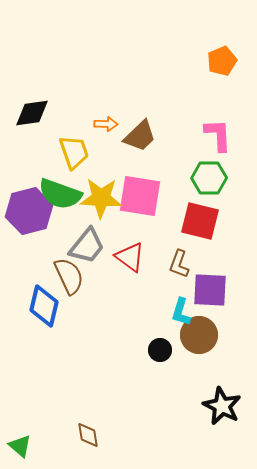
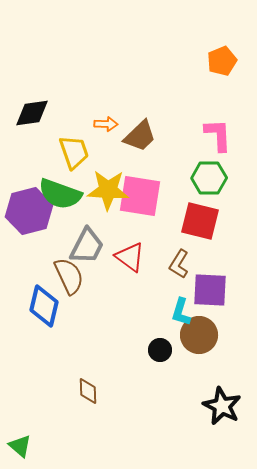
yellow star: moved 7 px right, 8 px up
gray trapezoid: rotated 12 degrees counterclockwise
brown L-shape: rotated 12 degrees clockwise
brown diamond: moved 44 px up; rotated 8 degrees clockwise
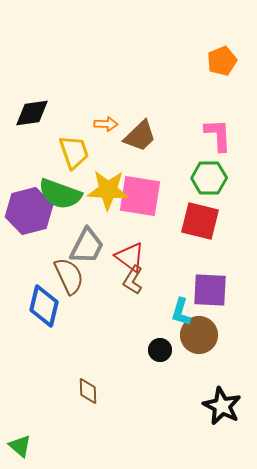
brown L-shape: moved 46 px left, 16 px down
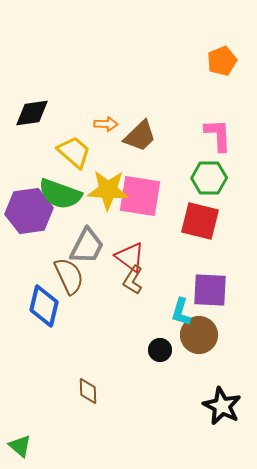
yellow trapezoid: rotated 30 degrees counterclockwise
purple hexagon: rotated 6 degrees clockwise
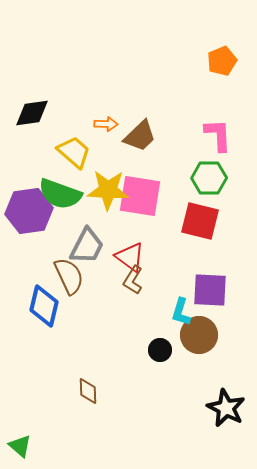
black star: moved 4 px right, 2 px down
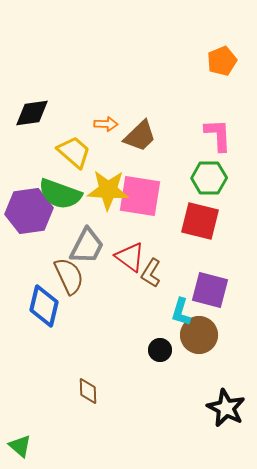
brown L-shape: moved 18 px right, 7 px up
purple square: rotated 12 degrees clockwise
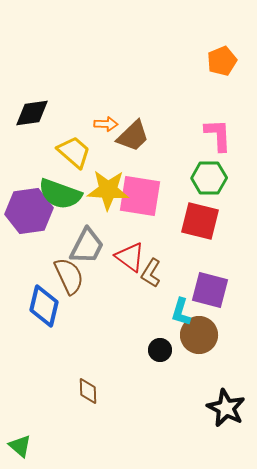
brown trapezoid: moved 7 px left
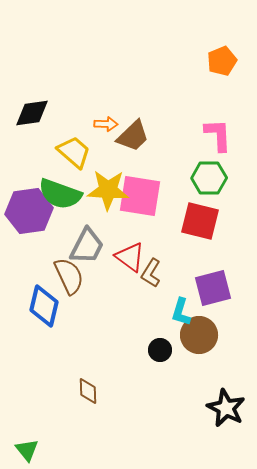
purple square: moved 3 px right, 2 px up; rotated 30 degrees counterclockwise
green triangle: moved 7 px right, 4 px down; rotated 10 degrees clockwise
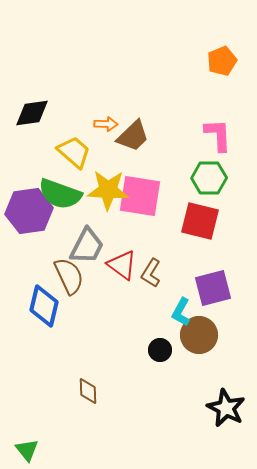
red triangle: moved 8 px left, 8 px down
cyan L-shape: rotated 12 degrees clockwise
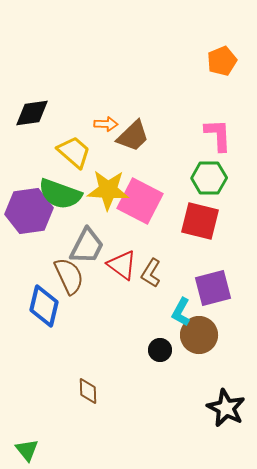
pink square: moved 5 px down; rotated 18 degrees clockwise
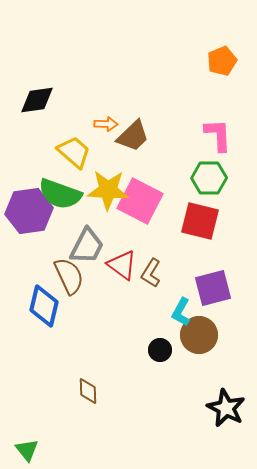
black diamond: moved 5 px right, 13 px up
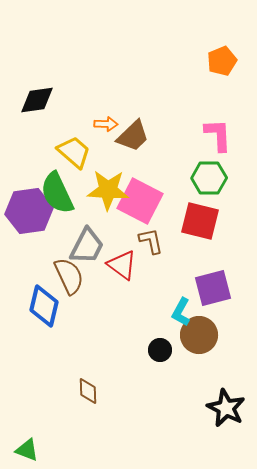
green semicircle: moved 3 px left, 1 px up; rotated 45 degrees clockwise
brown L-shape: moved 32 px up; rotated 136 degrees clockwise
green triangle: rotated 30 degrees counterclockwise
